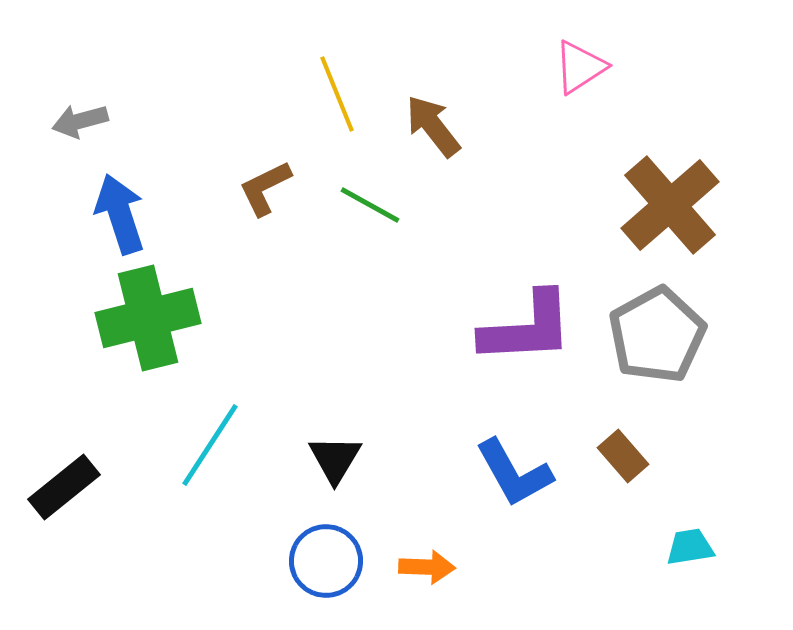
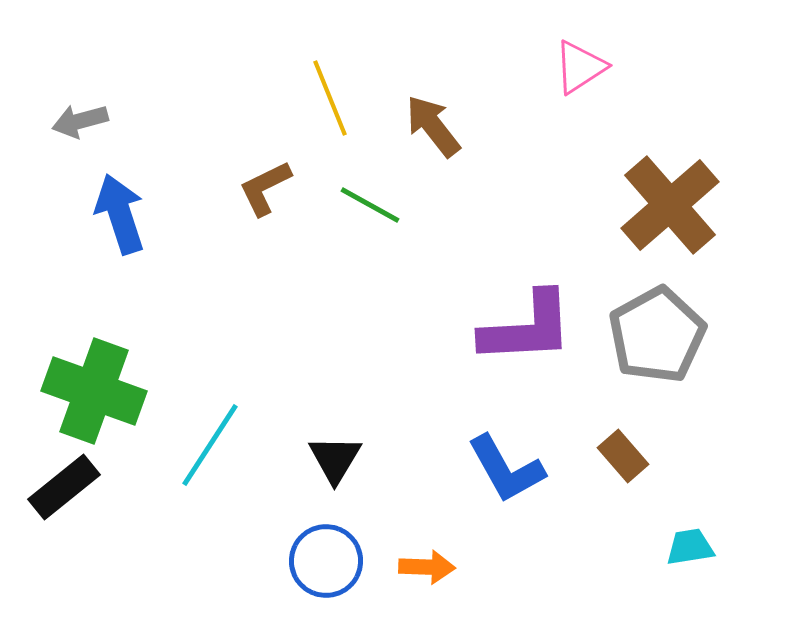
yellow line: moved 7 px left, 4 px down
green cross: moved 54 px left, 73 px down; rotated 34 degrees clockwise
blue L-shape: moved 8 px left, 4 px up
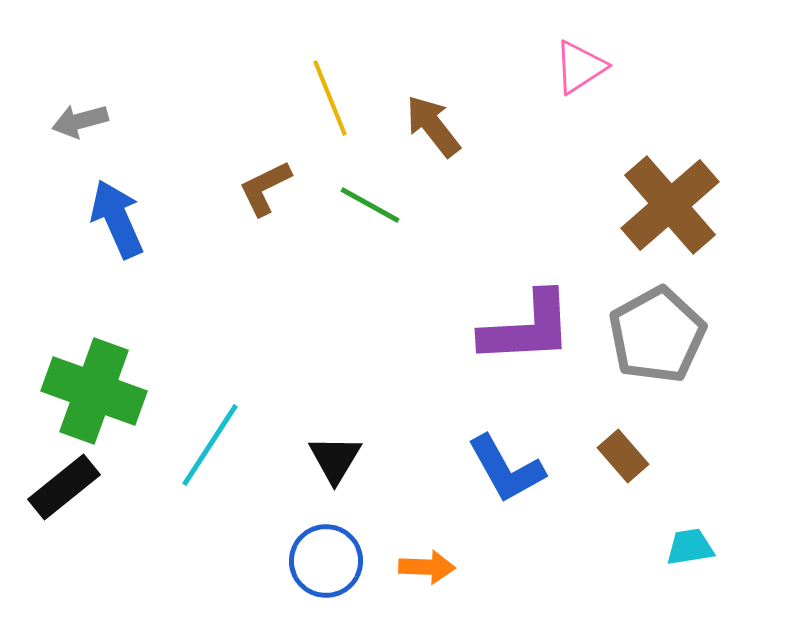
blue arrow: moved 3 px left, 5 px down; rotated 6 degrees counterclockwise
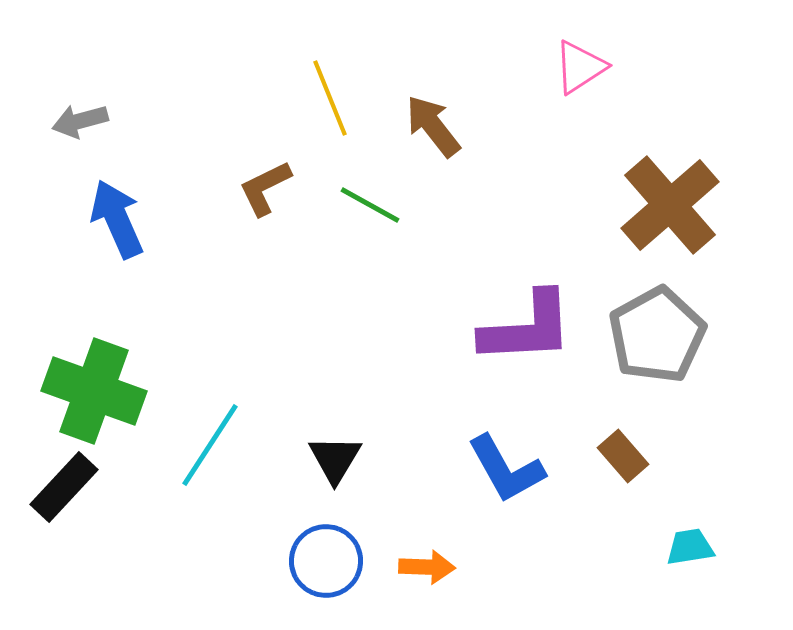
black rectangle: rotated 8 degrees counterclockwise
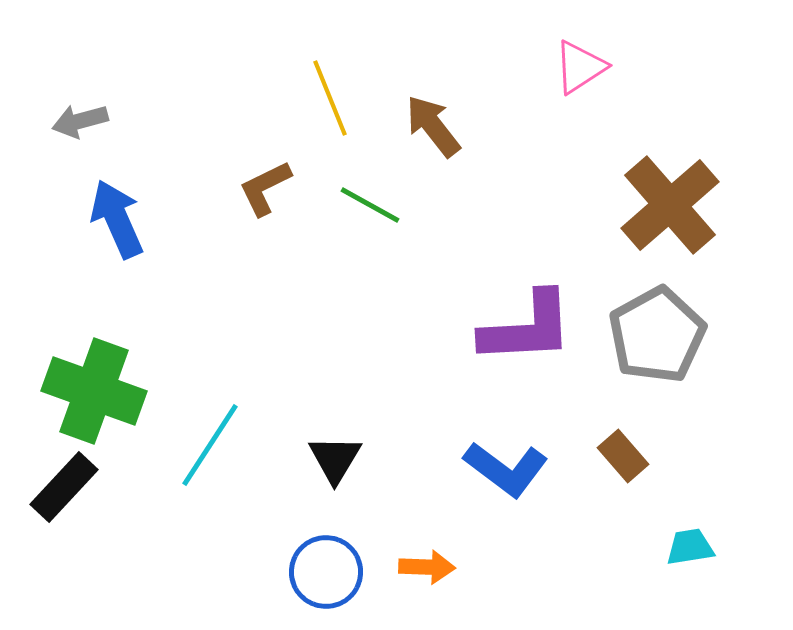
blue L-shape: rotated 24 degrees counterclockwise
blue circle: moved 11 px down
